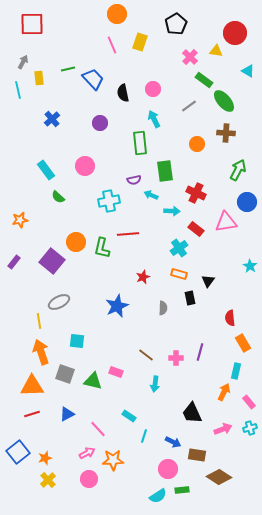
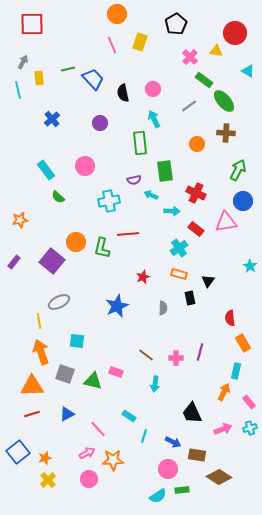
blue circle at (247, 202): moved 4 px left, 1 px up
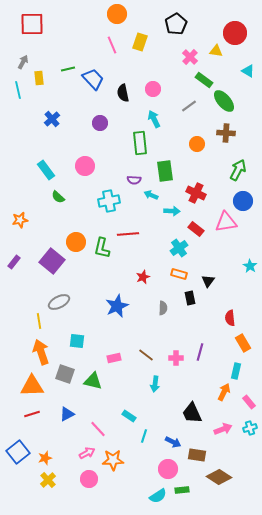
purple semicircle at (134, 180): rotated 16 degrees clockwise
pink rectangle at (116, 372): moved 2 px left, 14 px up; rotated 32 degrees counterclockwise
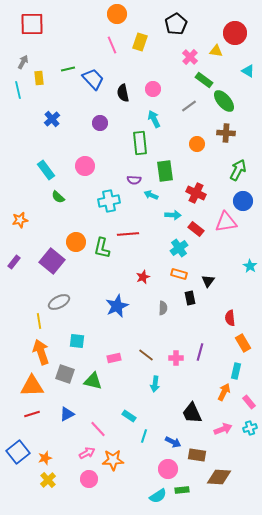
cyan arrow at (172, 211): moved 1 px right, 4 px down
brown diamond at (219, 477): rotated 30 degrees counterclockwise
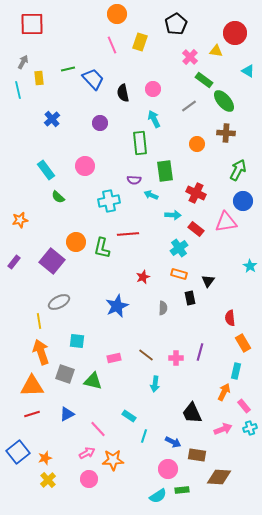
pink rectangle at (249, 402): moved 5 px left, 4 px down
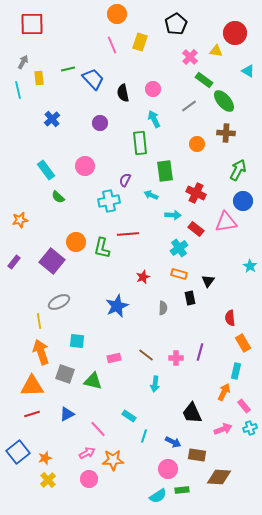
purple semicircle at (134, 180): moved 9 px left; rotated 112 degrees clockwise
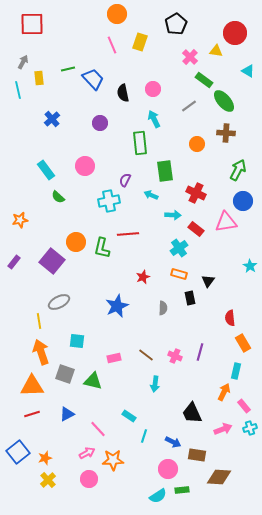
pink cross at (176, 358): moved 1 px left, 2 px up; rotated 24 degrees clockwise
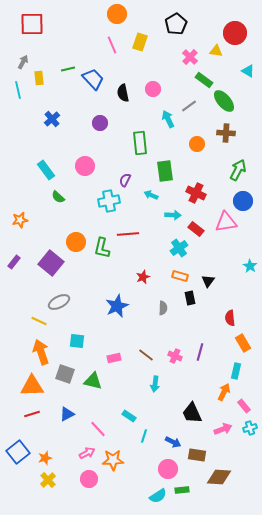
cyan arrow at (154, 119): moved 14 px right
purple square at (52, 261): moved 1 px left, 2 px down
orange rectangle at (179, 274): moved 1 px right, 2 px down
yellow line at (39, 321): rotated 56 degrees counterclockwise
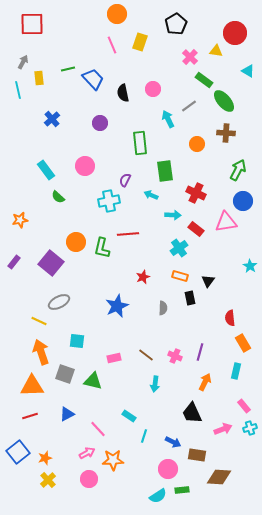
orange arrow at (224, 392): moved 19 px left, 10 px up
red line at (32, 414): moved 2 px left, 2 px down
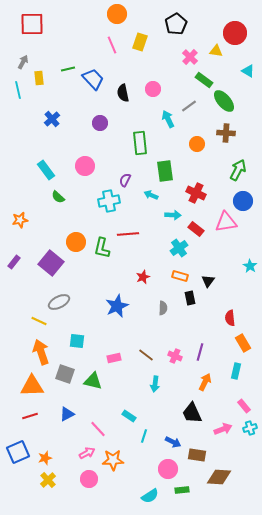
blue square at (18, 452): rotated 15 degrees clockwise
cyan semicircle at (158, 496): moved 8 px left
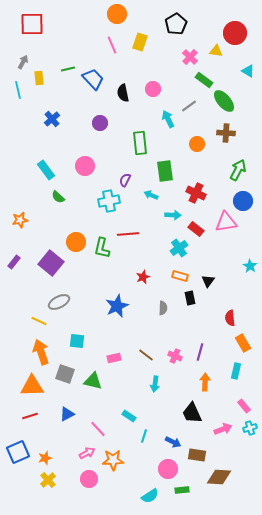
orange arrow at (205, 382): rotated 24 degrees counterclockwise
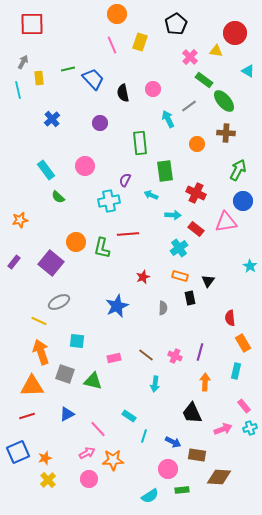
red line at (30, 416): moved 3 px left
